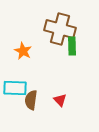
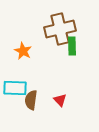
brown cross: rotated 28 degrees counterclockwise
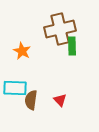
orange star: moved 1 px left
